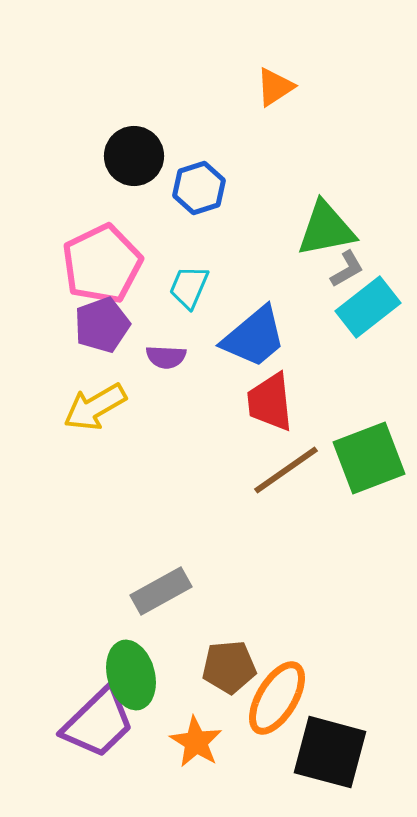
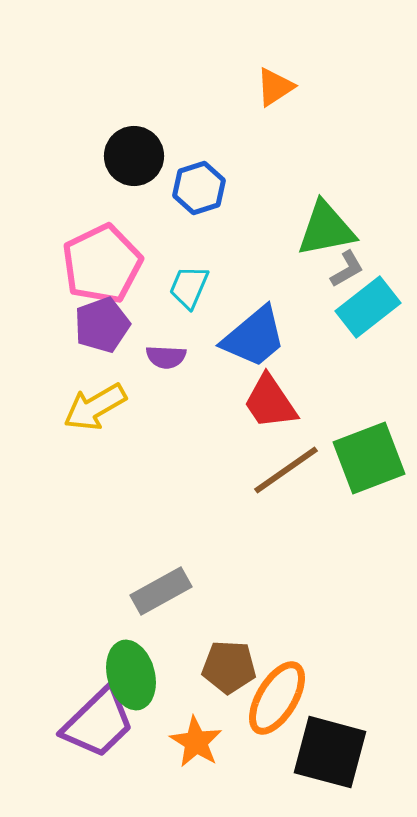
red trapezoid: rotated 28 degrees counterclockwise
brown pentagon: rotated 8 degrees clockwise
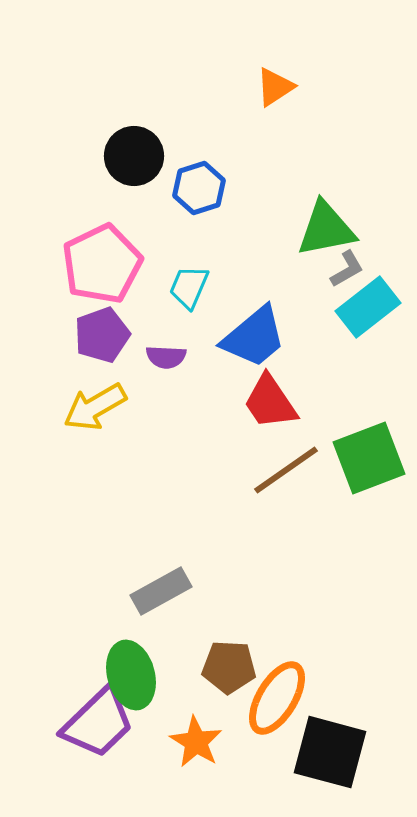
purple pentagon: moved 10 px down
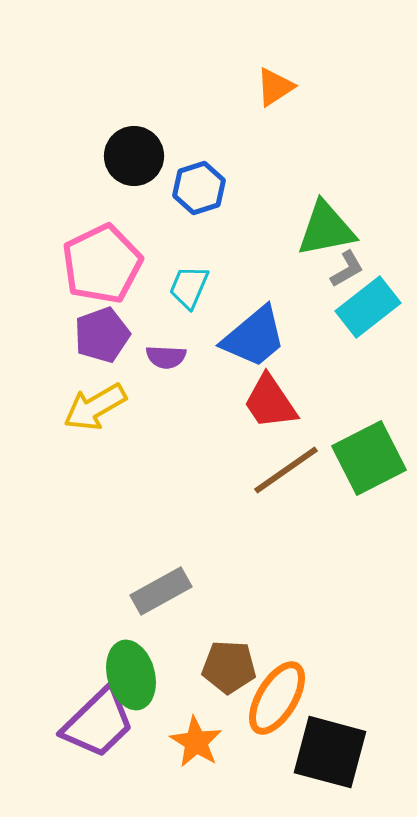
green square: rotated 6 degrees counterclockwise
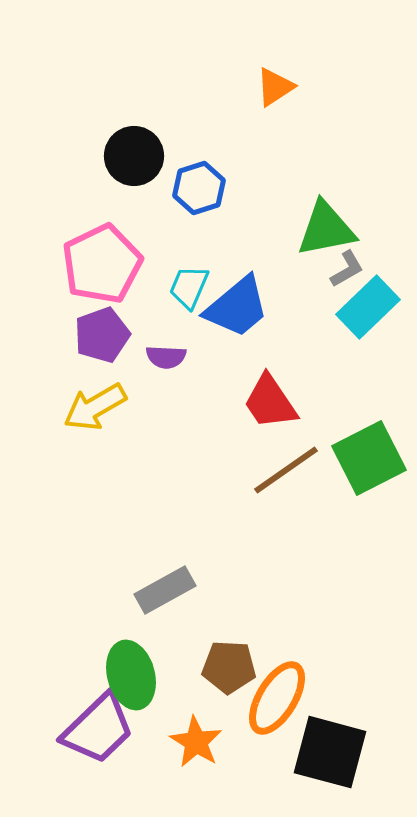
cyan rectangle: rotated 6 degrees counterclockwise
blue trapezoid: moved 17 px left, 30 px up
gray rectangle: moved 4 px right, 1 px up
purple trapezoid: moved 6 px down
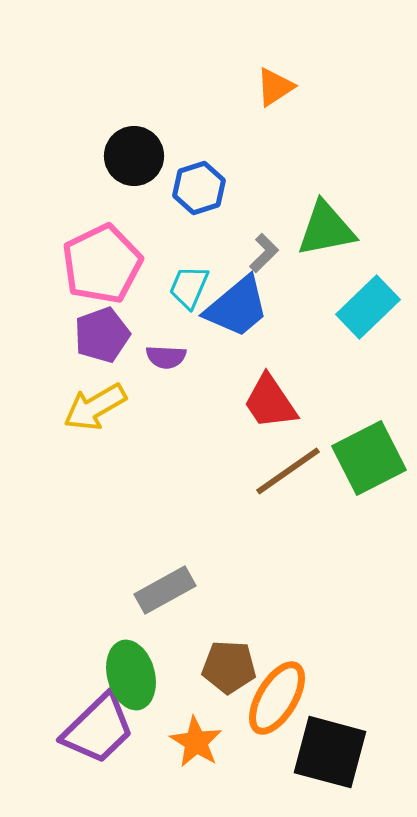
gray L-shape: moved 83 px left, 16 px up; rotated 15 degrees counterclockwise
brown line: moved 2 px right, 1 px down
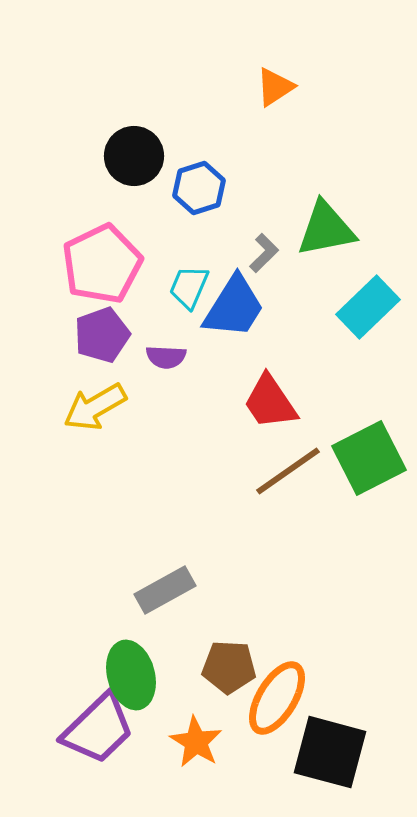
blue trapezoid: moved 3 px left; rotated 18 degrees counterclockwise
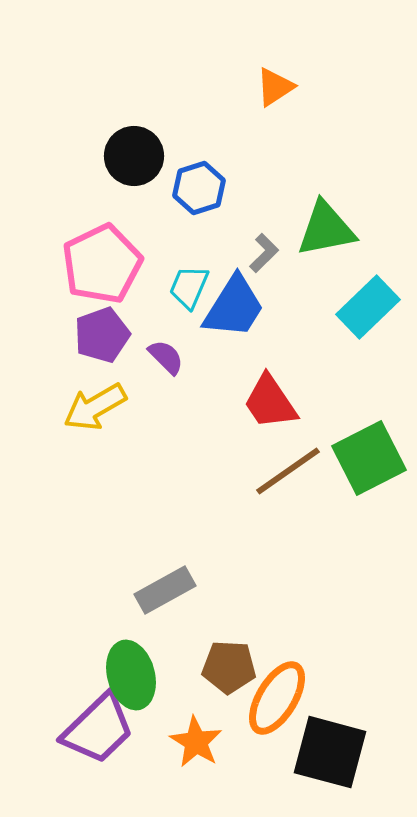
purple semicircle: rotated 138 degrees counterclockwise
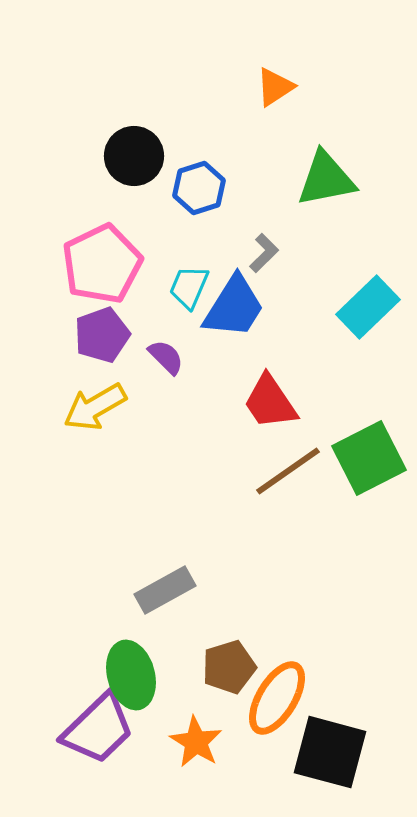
green triangle: moved 50 px up
brown pentagon: rotated 20 degrees counterclockwise
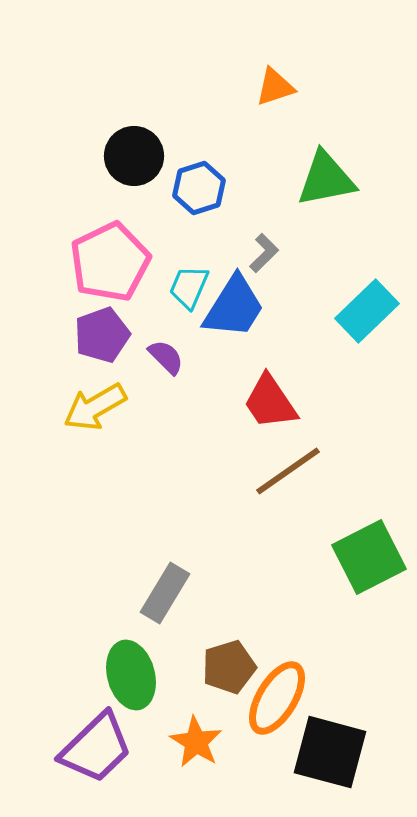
orange triangle: rotated 15 degrees clockwise
pink pentagon: moved 8 px right, 2 px up
cyan rectangle: moved 1 px left, 4 px down
green square: moved 99 px down
gray rectangle: moved 3 px down; rotated 30 degrees counterclockwise
purple trapezoid: moved 2 px left, 19 px down
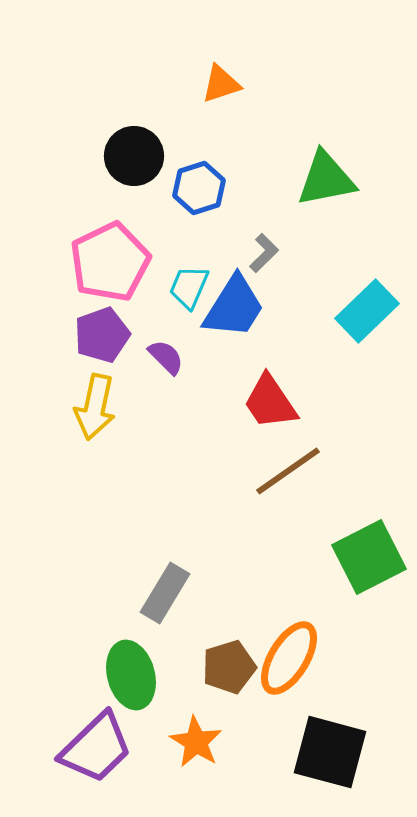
orange triangle: moved 54 px left, 3 px up
yellow arrow: rotated 48 degrees counterclockwise
orange ellipse: moved 12 px right, 40 px up
